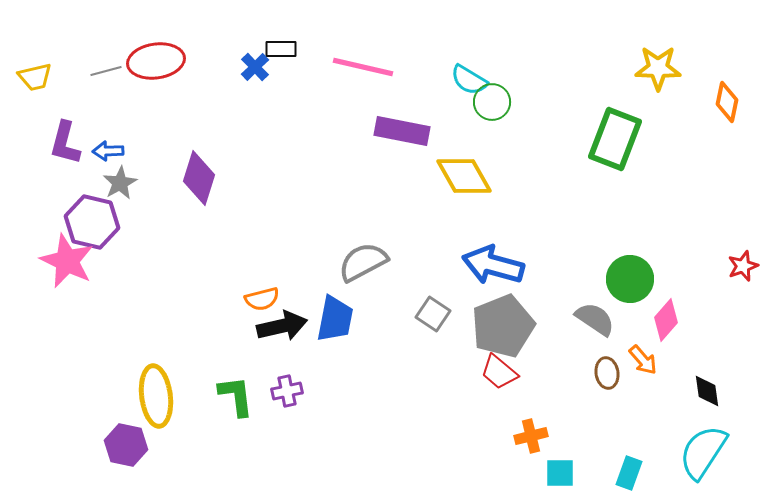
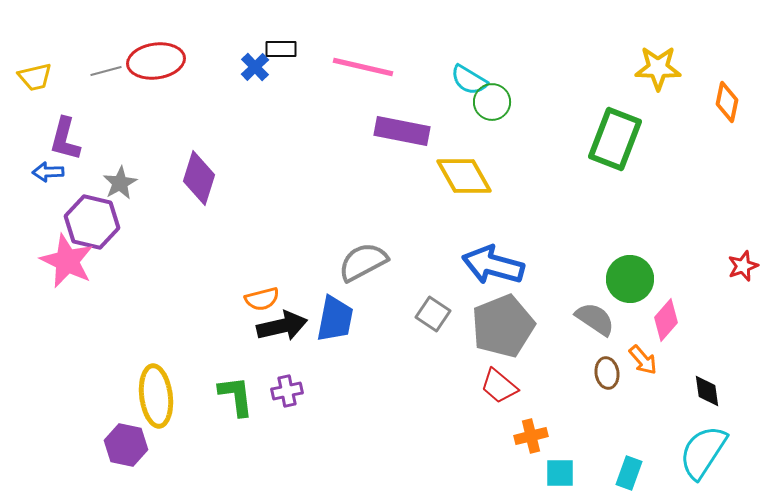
purple L-shape at (65, 143): moved 4 px up
blue arrow at (108, 151): moved 60 px left, 21 px down
red trapezoid at (499, 372): moved 14 px down
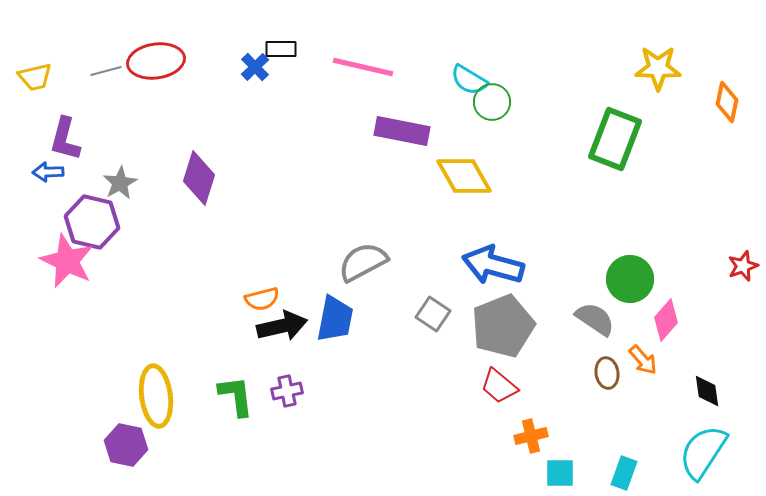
cyan rectangle at (629, 473): moved 5 px left
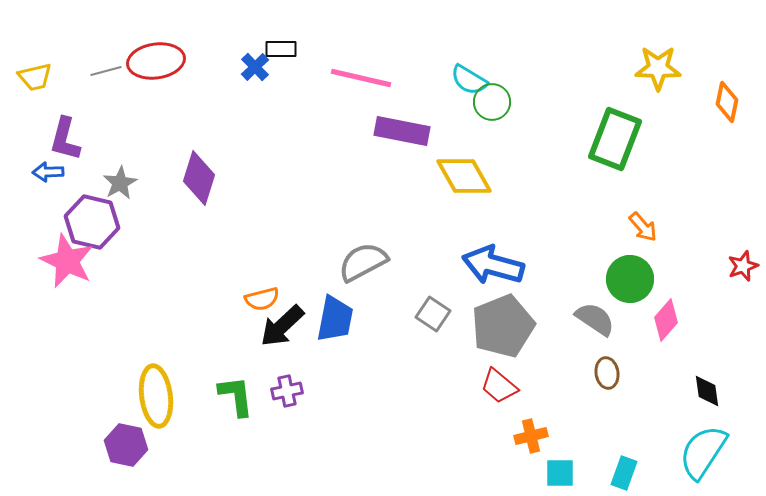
pink line at (363, 67): moved 2 px left, 11 px down
black arrow at (282, 326): rotated 150 degrees clockwise
orange arrow at (643, 360): moved 133 px up
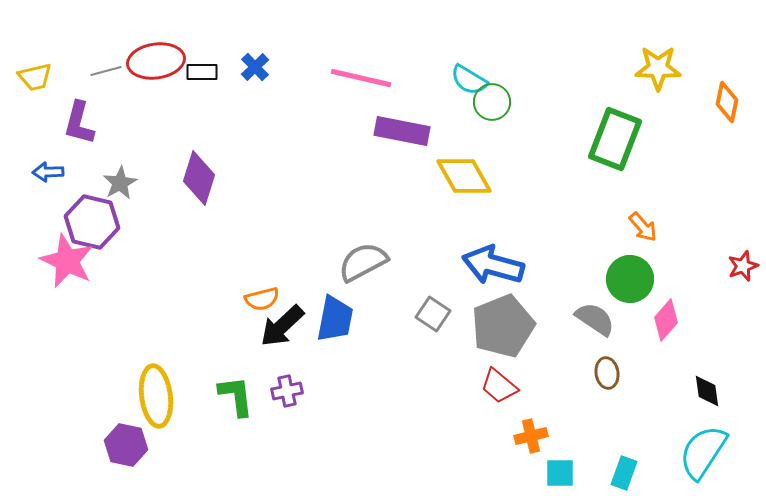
black rectangle at (281, 49): moved 79 px left, 23 px down
purple L-shape at (65, 139): moved 14 px right, 16 px up
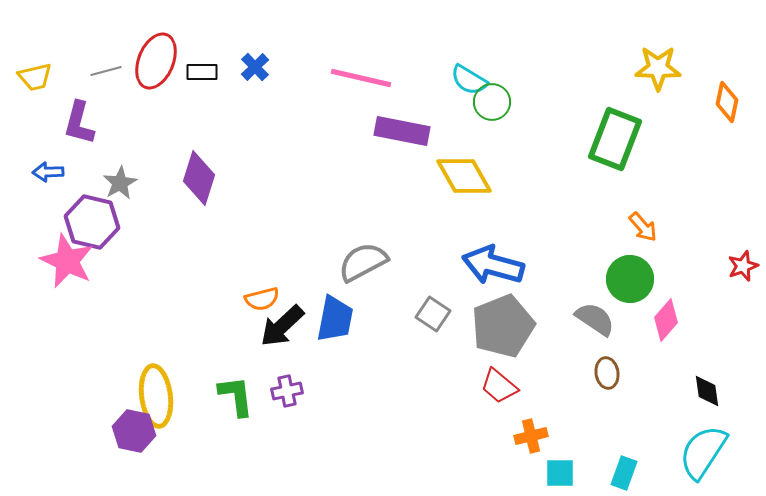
red ellipse at (156, 61): rotated 60 degrees counterclockwise
purple hexagon at (126, 445): moved 8 px right, 14 px up
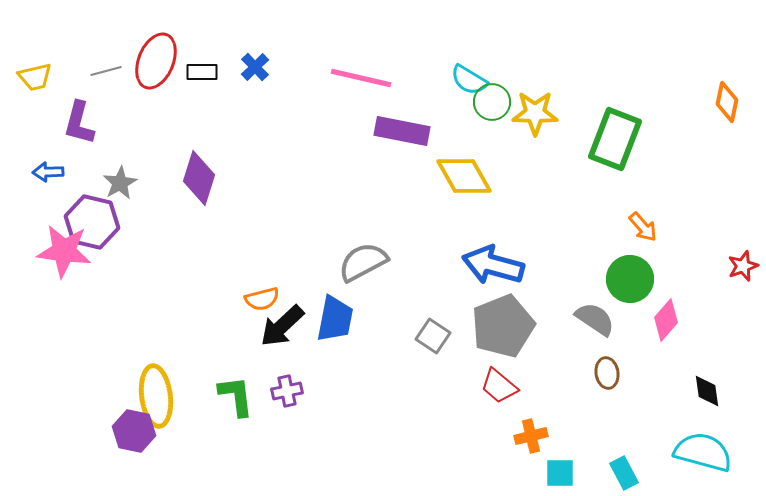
yellow star at (658, 68): moved 123 px left, 45 px down
pink star at (67, 261): moved 3 px left, 10 px up; rotated 18 degrees counterclockwise
gray square at (433, 314): moved 22 px down
cyan semicircle at (703, 452): rotated 72 degrees clockwise
cyan rectangle at (624, 473): rotated 48 degrees counterclockwise
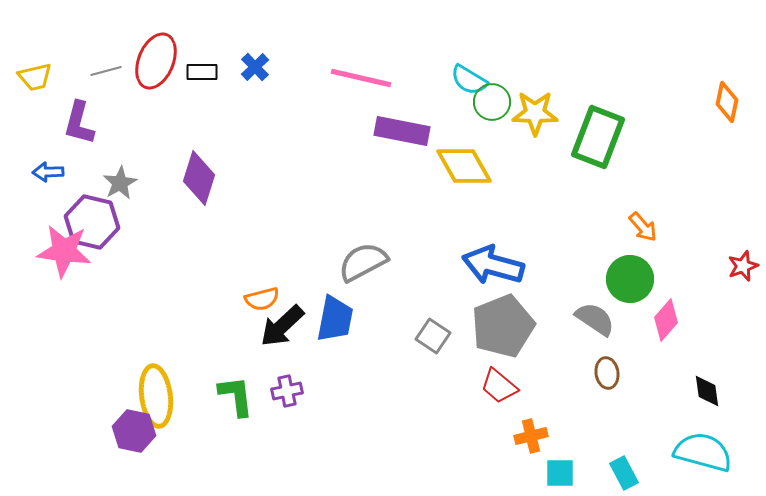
green rectangle at (615, 139): moved 17 px left, 2 px up
yellow diamond at (464, 176): moved 10 px up
